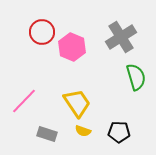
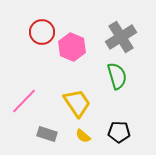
green semicircle: moved 19 px left, 1 px up
yellow semicircle: moved 5 px down; rotated 21 degrees clockwise
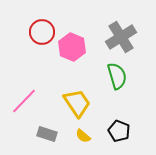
black pentagon: moved 1 px up; rotated 20 degrees clockwise
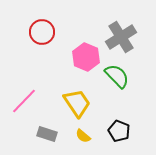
pink hexagon: moved 14 px right, 10 px down
green semicircle: rotated 28 degrees counterclockwise
